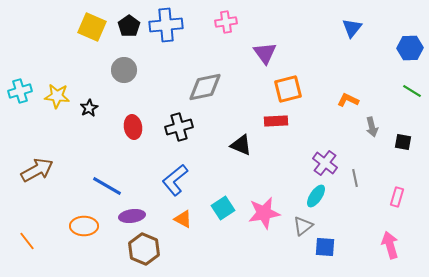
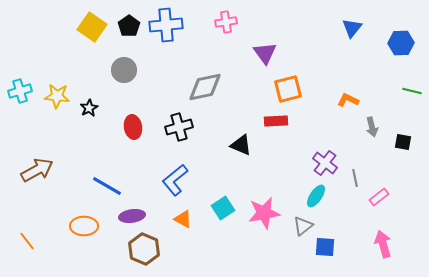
yellow square: rotated 12 degrees clockwise
blue hexagon: moved 9 px left, 5 px up
green line: rotated 18 degrees counterclockwise
pink rectangle: moved 18 px left; rotated 36 degrees clockwise
pink arrow: moved 7 px left, 1 px up
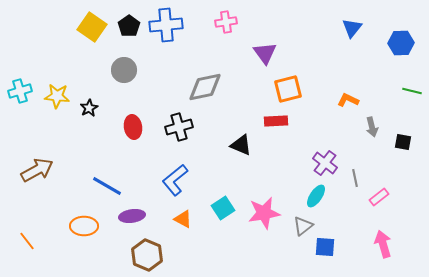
brown hexagon: moved 3 px right, 6 px down
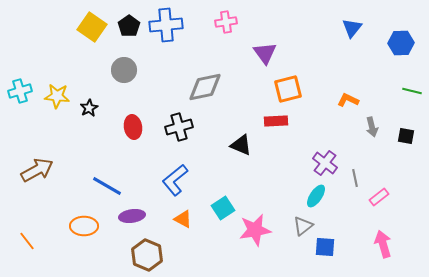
black square: moved 3 px right, 6 px up
pink star: moved 9 px left, 17 px down
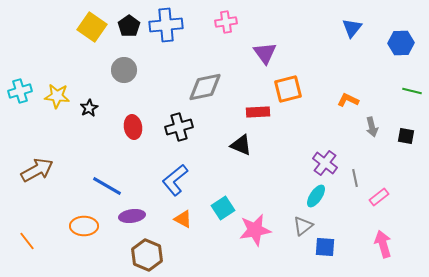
red rectangle: moved 18 px left, 9 px up
